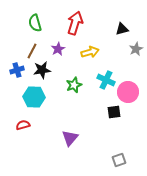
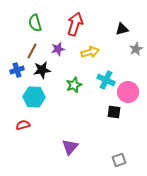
red arrow: moved 1 px down
purple star: rotated 16 degrees clockwise
black square: rotated 16 degrees clockwise
purple triangle: moved 9 px down
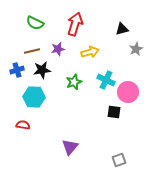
green semicircle: rotated 48 degrees counterclockwise
brown line: rotated 49 degrees clockwise
green star: moved 3 px up
red semicircle: rotated 24 degrees clockwise
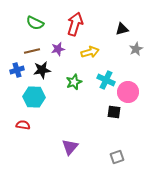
gray square: moved 2 px left, 3 px up
